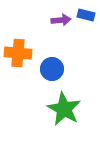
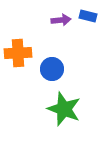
blue rectangle: moved 2 px right, 1 px down
orange cross: rotated 8 degrees counterclockwise
green star: rotated 8 degrees counterclockwise
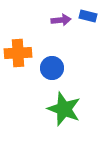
blue circle: moved 1 px up
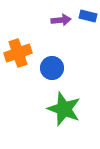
orange cross: rotated 16 degrees counterclockwise
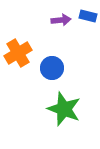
orange cross: rotated 12 degrees counterclockwise
